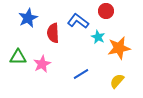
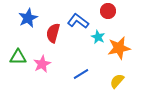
red circle: moved 2 px right
red semicircle: rotated 18 degrees clockwise
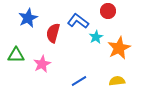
cyan star: moved 2 px left; rotated 16 degrees clockwise
orange star: rotated 15 degrees counterclockwise
green triangle: moved 2 px left, 2 px up
blue line: moved 2 px left, 7 px down
yellow semicircle: rotated 42 degrees clockwise
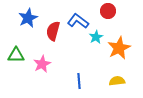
red semicircle: moved 2 px up
blue line: rotated 63 degrees counterclockwise
